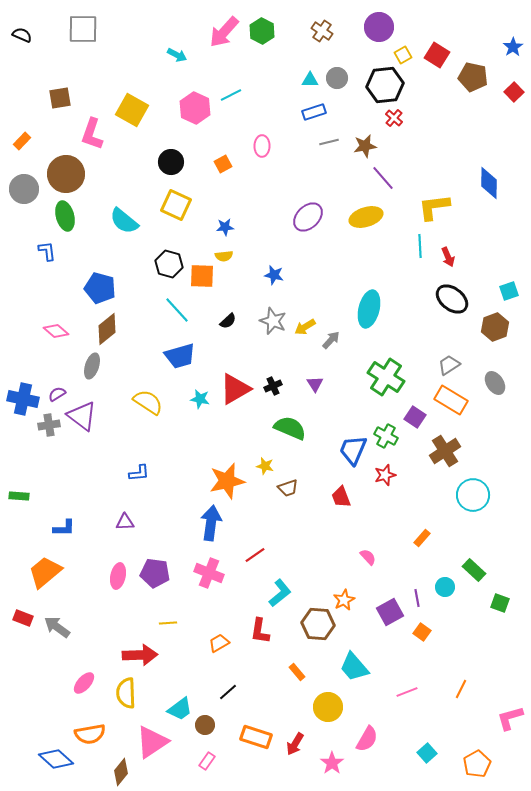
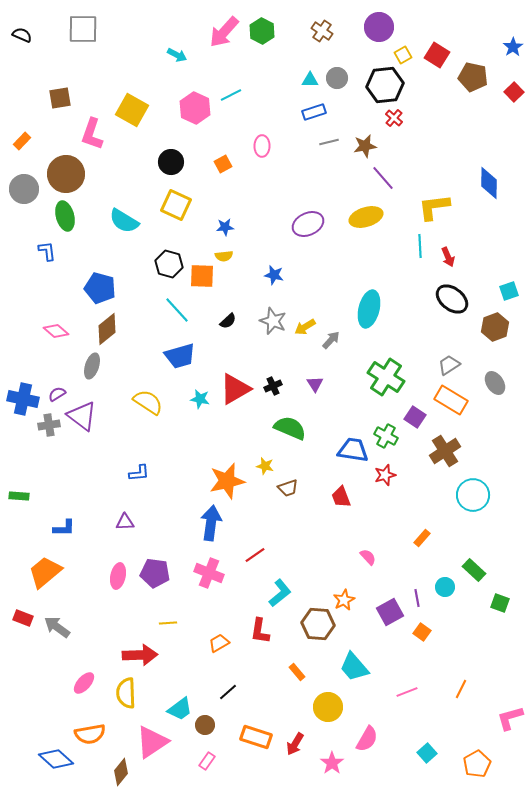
purple ellipse at (308, 217): moved 7 px down; rotated 20 degrees clockwise
cyan semicircle at (124, 221): rotated 8 degrees counterclockwise
blue trapezoid at (353, 450): rotated 76 degrees clockwise
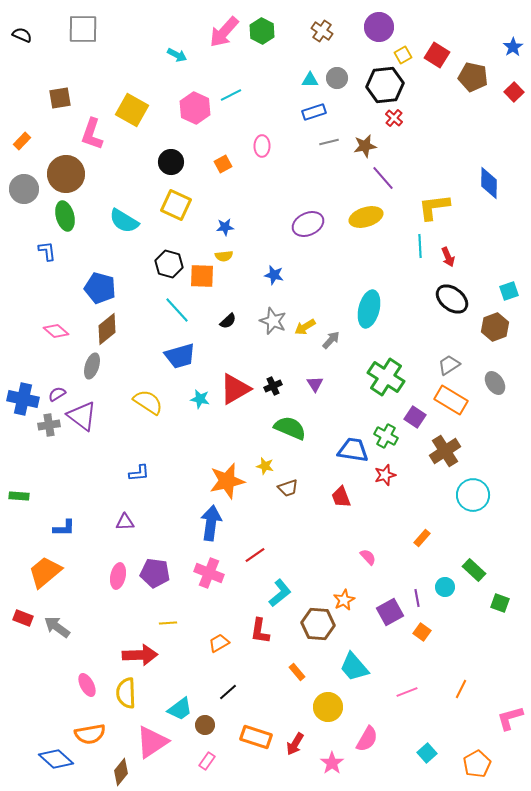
pink ellipse at (84, 683): moved 3 px right, 2 px down; rotated 70 degrees counterclockwise
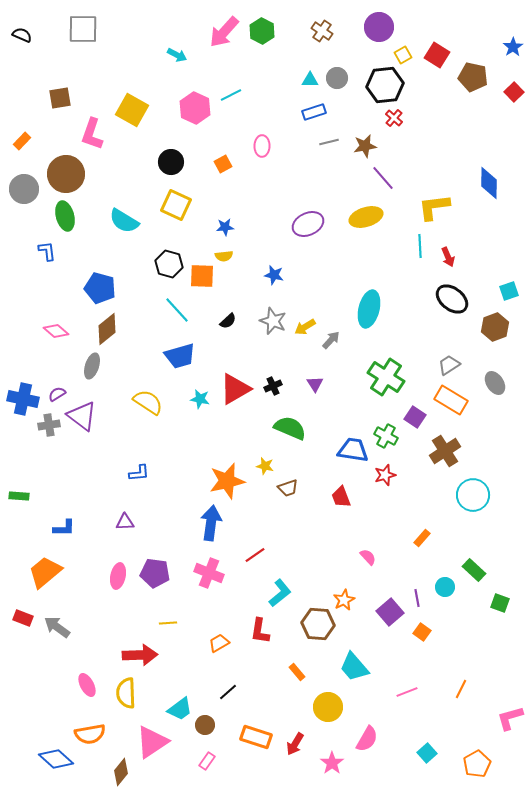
purple square at (390, 612): rotated 12 degrees counterclockwise
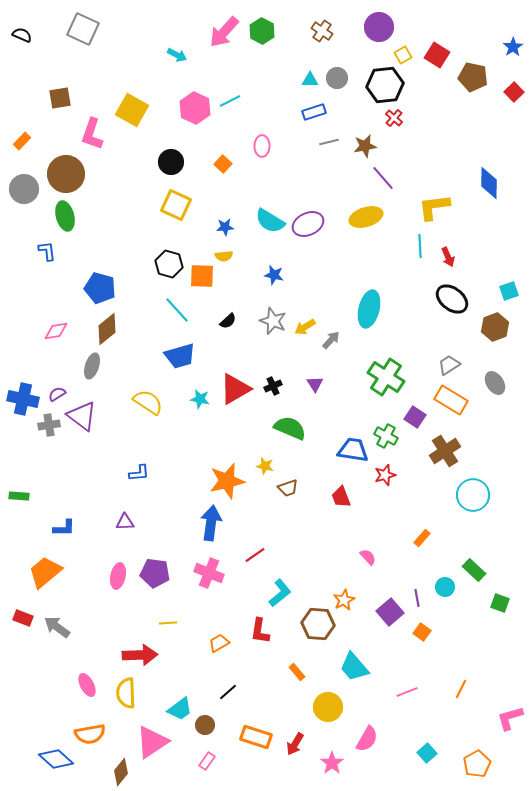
gray square at (83, 29): rotated 24 degrees clockwise
cyan line at (231, 95): moved 1 px left, 6 px down
orange square at (223, 164): rotated 18 degrees counterclockwise
cyan semicircle at (124, 221): moved 146 px right
pink diamond at (56, 331): rotated 50 degrees counterclockwise
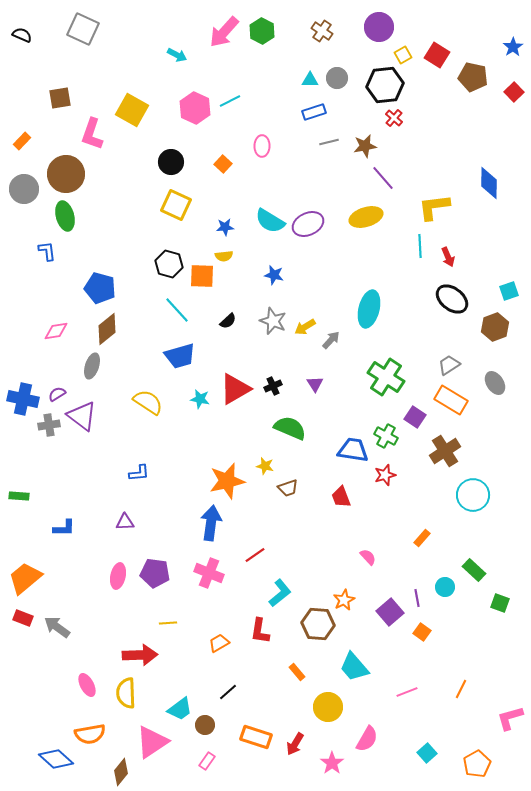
orange trapezoid at (45, 572): moved 20 px left, 6 px down
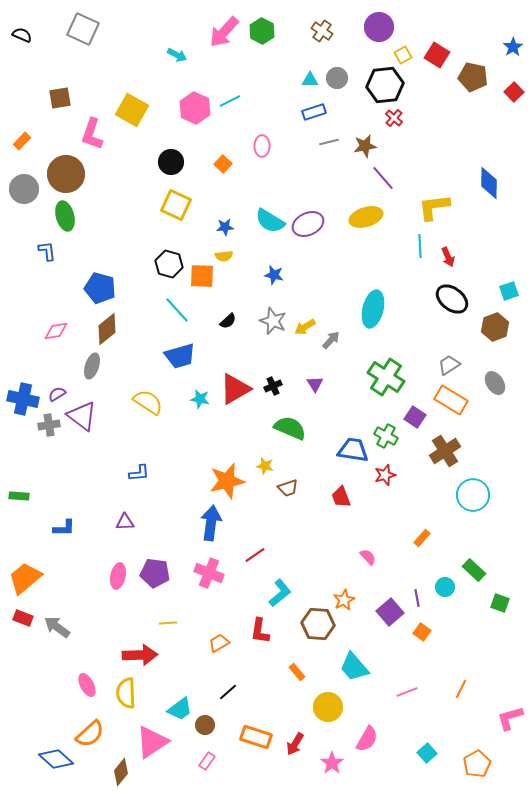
cyan ellipse at (369, 309): moved 4 px right
orange semicircle at (90, 734): rotated 32 degrees counterclockwise
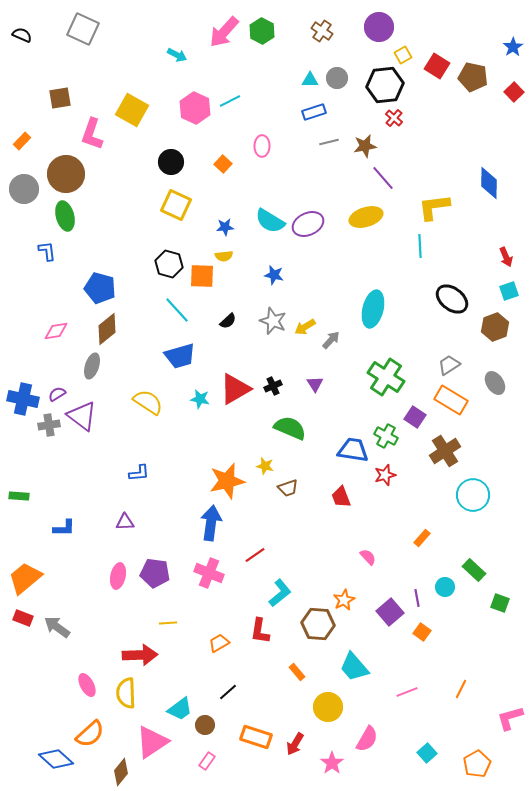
red square at (437, 55): moved 11 px down
red arrow at (448, 257): moved 58 px right
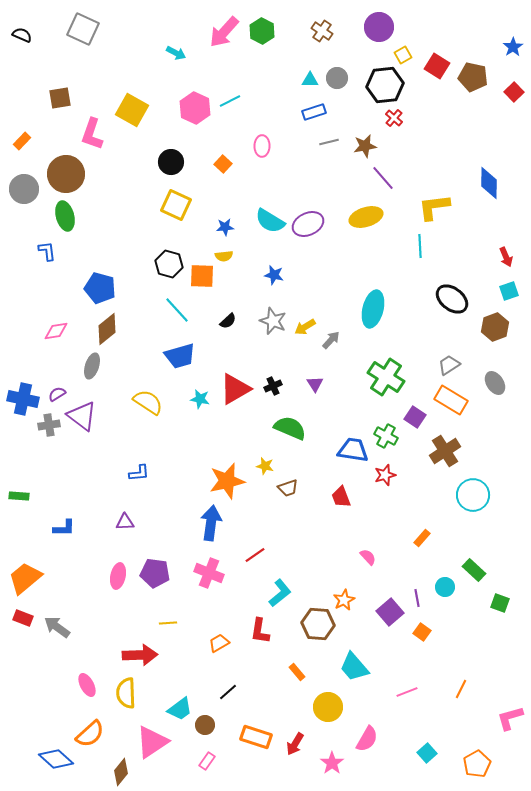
cyan arrow at (177, 55): moved 1 px left, 2 px up
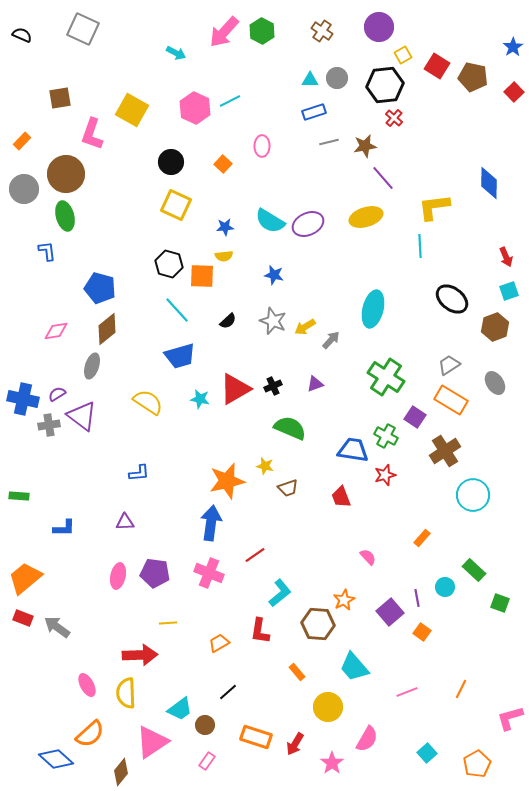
purple triangle at (315, 384): rotated 42 degrees clockwise
